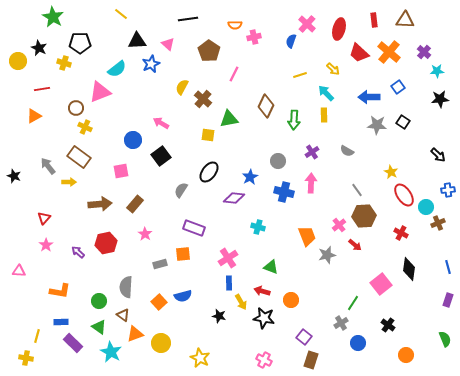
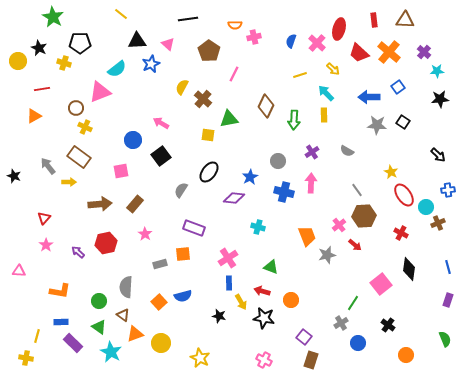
pink cross at (307, 24): moved 10 px right, 19 px down
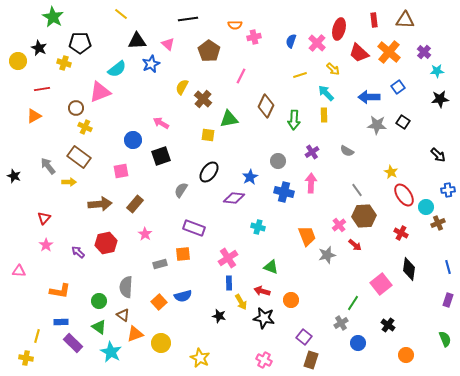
pink line at (234, 74): moved 7 px right, 2 px down
black square at (161, 156): rotated 18 degrees clockwise
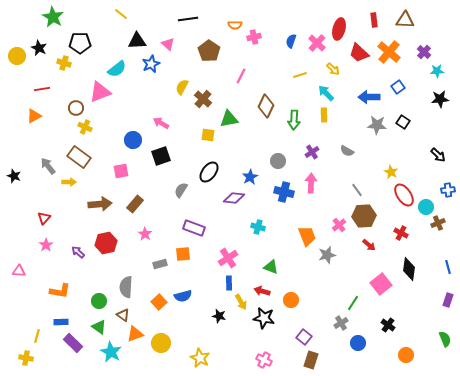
yellow circle at (18, 61): moved 1 px left, 5 px up
red arrow at (355, 245): moved 14 px right
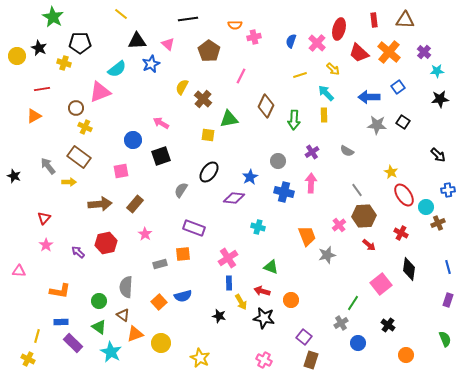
yellow cross at (26, 358): moved 2 px right, 1 px down; rotated 16 degrees clockwise
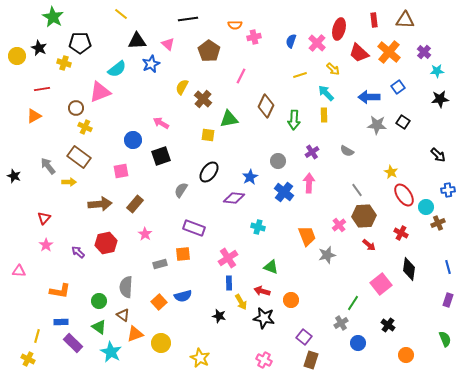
pink arrow at (311, 183): moved 2 px left
blue cross at (284, 192): rotated 24 degrees clockwise
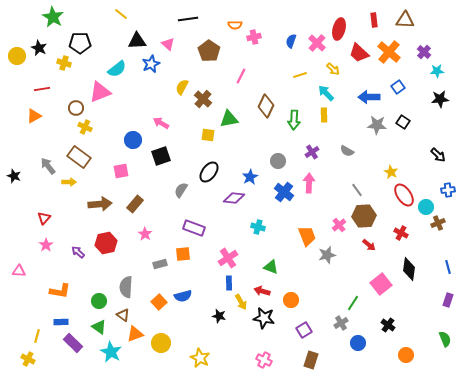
purple square at (304, 337): moved 7 px up; rotated 21 degrees clockwise
